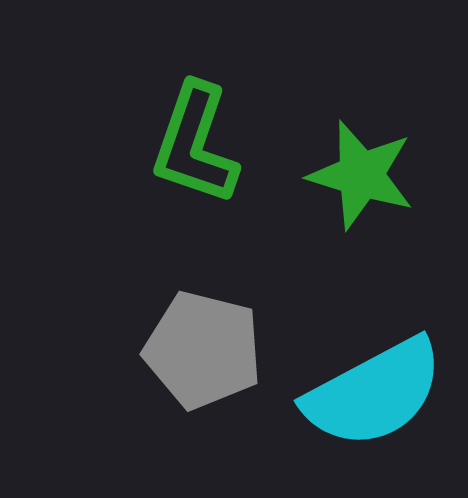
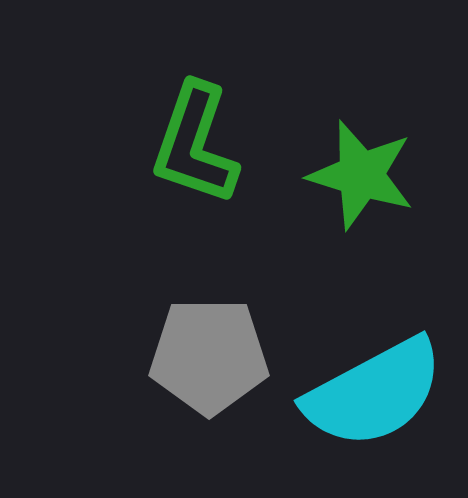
gray pentagon: moved 6 px right, 6 px down; rotated 14 degrees counterclockwise
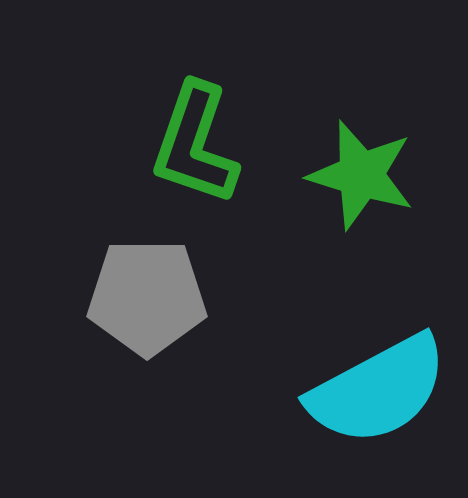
gray pentagon: moved 62 px left, 59 px up
cyan semicircle: moved 4 px right, 3 px up
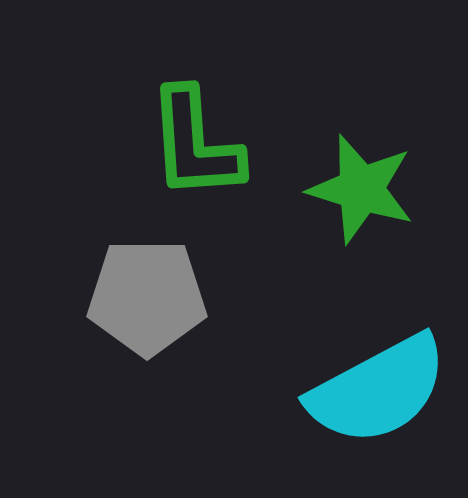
green L-shape: rotated 23 degrees counterclockwise
green star: moved 14 px down
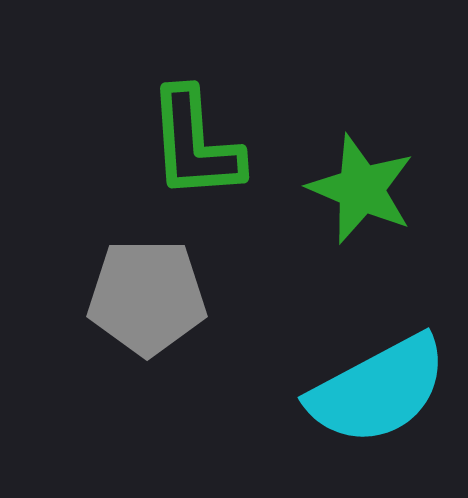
green star: rotated 6 degrees clockwise
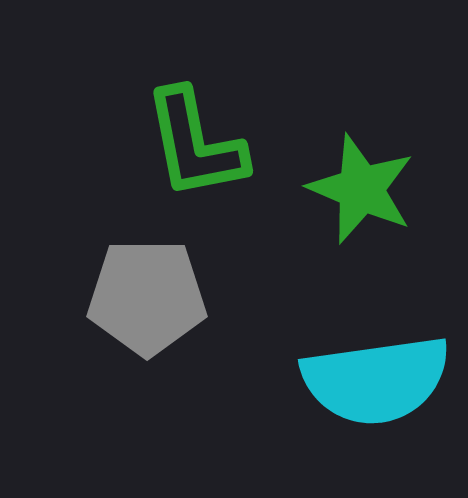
green L-shape: rotated 7 degrees counterclockwise
cyan semicircle: moved 2 px left, 10 px up; rotated 20 degrees clockwise
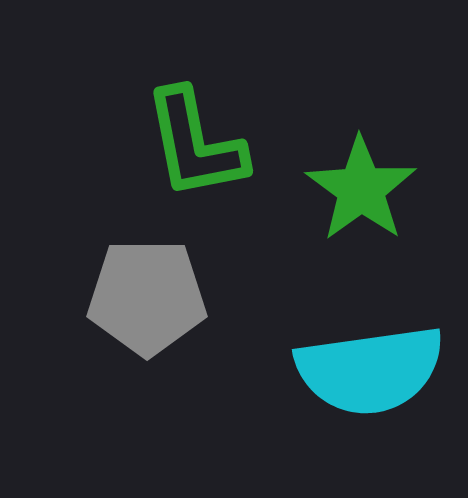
green star: rotated 13 degrees clockwise
cyan semicircle: moved 6 px left, 10 px up
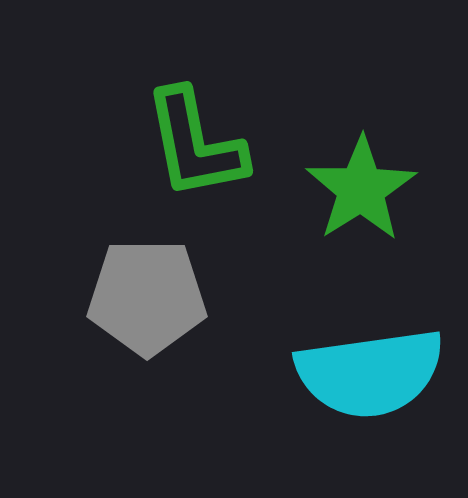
green star: rotated 4 degrees clockwise
cyan semicircle: moved 3 px down
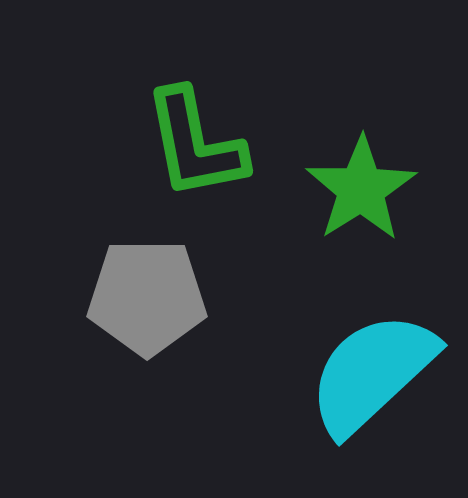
cyan semicircle: moved 2 px right; rotated 145 degrees clockwise
